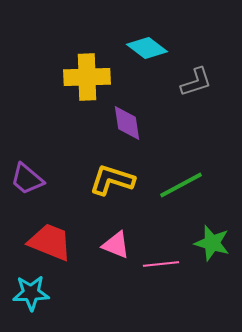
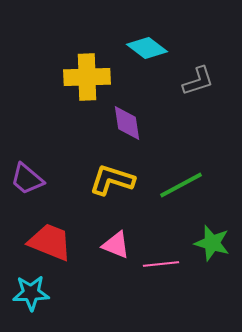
gray L-shape: moved 2 px right, 1 px up
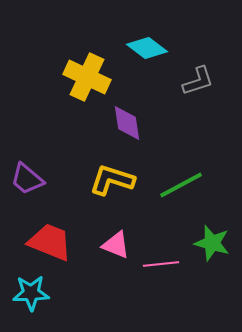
yellow cross: rotated 27 degrees clockwise
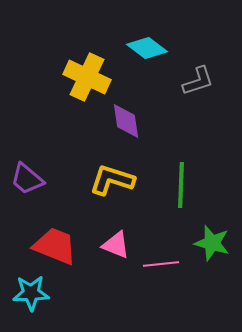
purple diamond: moved 1 px left, 2 px up
green line: rotated 60 degrees counterclockwise
red trapezoid: moved 5 px right, 4 px down
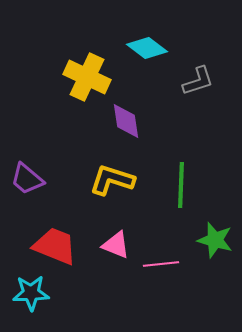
green star: moved 3 px right, 3 px up
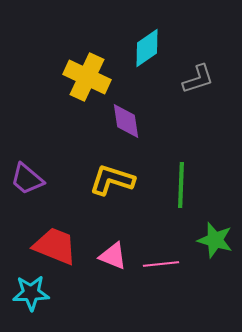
cyan diamond: rotated 72 degrees counterclockwise
gray L-shape: moved 2 px up
pink triangle: moved 3 px left, 11 px down
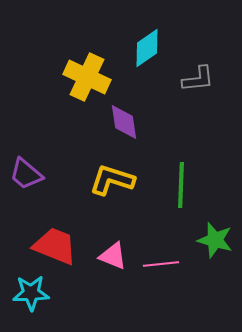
gray L-shape: rotated 12 degrees clockwise
purple diamond: moved 2 px left, 1 px down
purple trapezoid: moved 1 px left, 5 px up
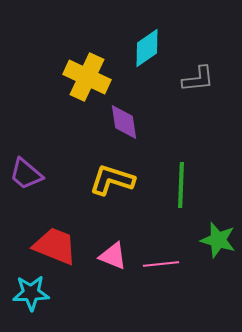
green star: moved 3 px right
